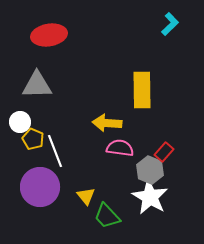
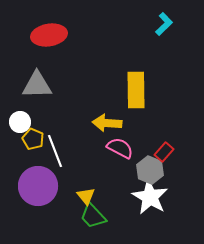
cyan L-shape: moved 6 px left
yellow rectangle: moved 6 px left
pink semicircle: rotated 20 degrees clockwise
purple circle: moved 2 px left, 1 px up
green trapezoid: moved 14 px left
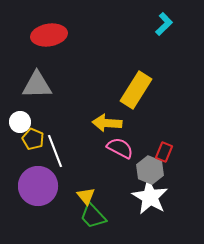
yellow rectangle: rotated 33 degrees clockwise
red rectangle: rotated 18 degrees counterclockwise
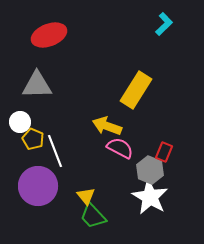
red ellipse: rotated 12 degrees counterclockwise
yellow arrow: moved 3 px down; rotated 16 degrees clockwise
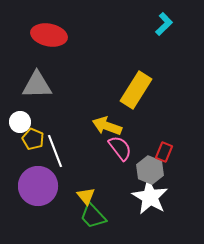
red ellipse: rotated 32 degrees clockwise
pink semicircle: rotated 24 degrees clockwise
